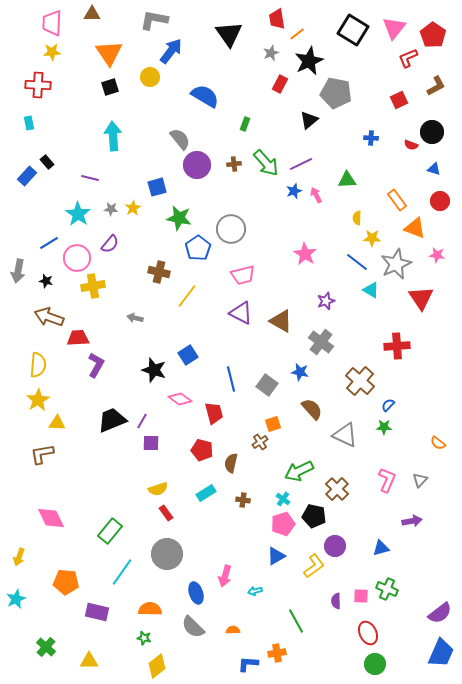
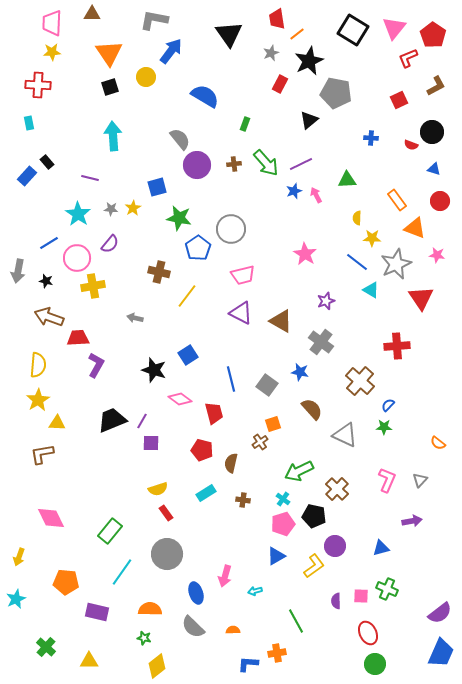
yellow circle at (150, 77): moved 4 px left
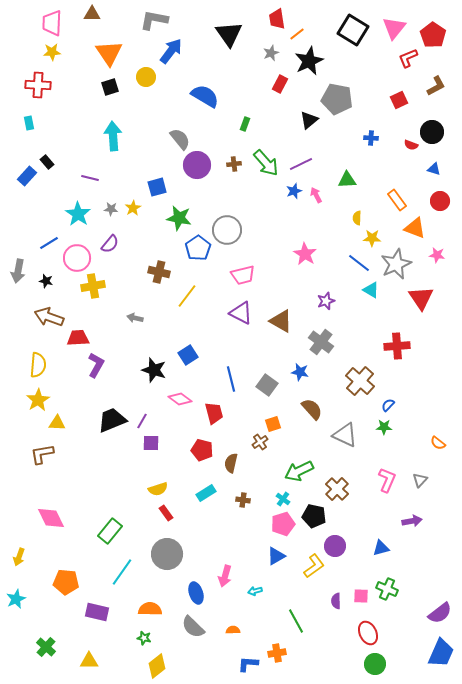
gray pentagon at (336, 93): moved 1 px right, 6 px down
gray circle at (231, 229): moved 4 px left, 1 px down
blue line at (357, 262): moved 2 px right, 1 px down
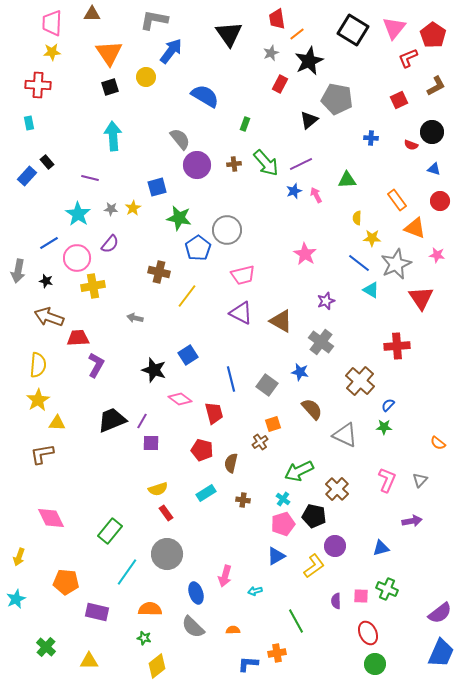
cyan line at (122, 572): moved 5 px right
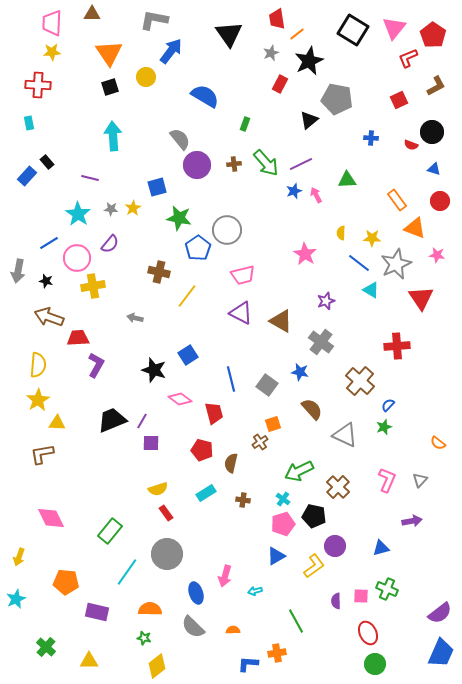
yellow semicircle at (357, 218): moved 16 px left, 15 px down
green star at (384, 427): rotated 21 degrees counterclockwise
brown cross at (337, 489): moved 1 px right, 2 px up
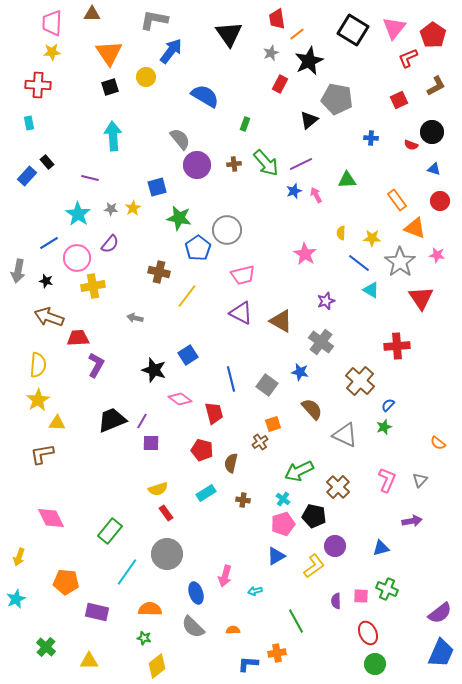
gray star at (396, 264): moved 4 px right, 2 px up; rotated 12 degrees counterclockwise
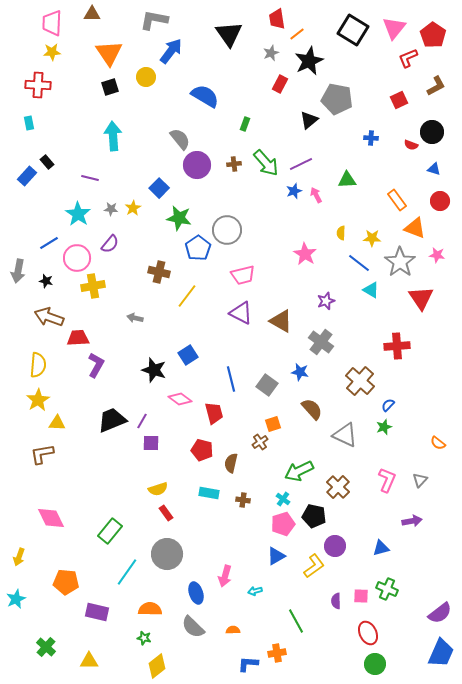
blue square at (157, 187): moved 2 px right, 1 px down; rotated 30 degrees counterclockwise
cyan rectangle at (206, 493): moved 3 px right; rotated 42 degrees clockwise
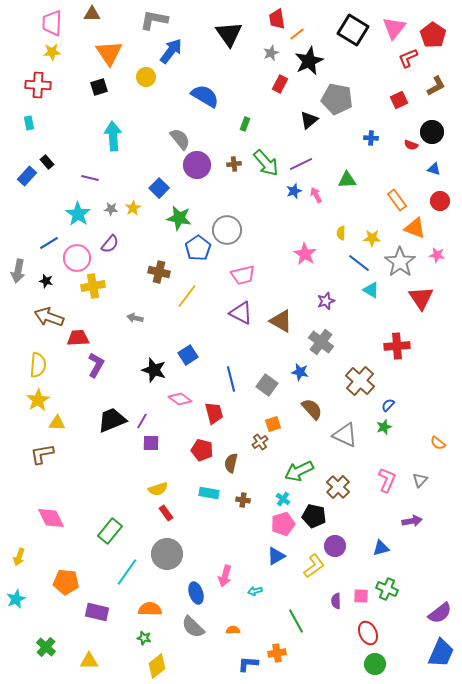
black square at (110, 87): moved 11 px left
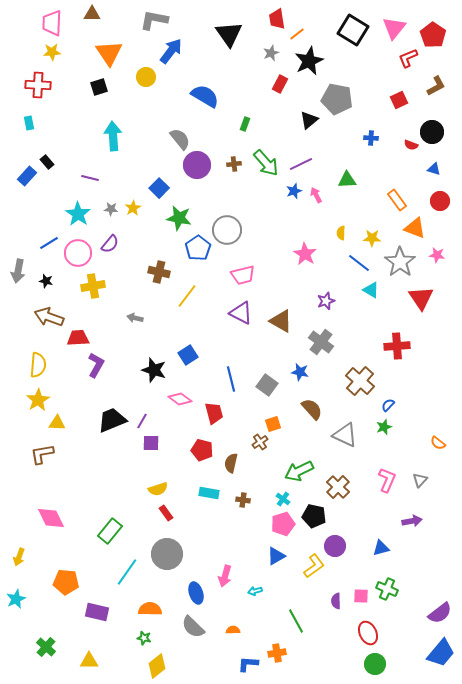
pink circle at (77, 258): moved 1 px right, 5 px up
blue trapezoid at (441, 653): rotated 16 degrees clockwise
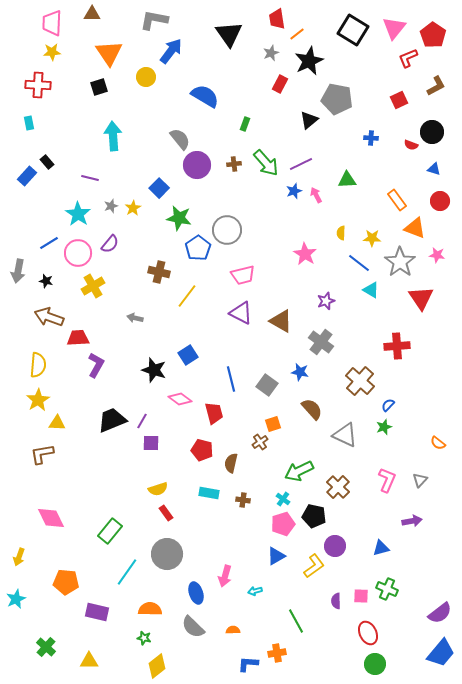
gray star at (111, 209): moved 3 px up; rotated 24 degrees counterclockwise
yellow cross at (93, 286): rotated 20 degrees counterclockwise
